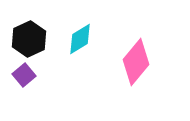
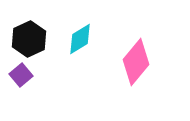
purple square: moved 3 px left
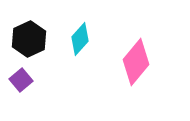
cyan diamond: rotated 16 degrees counterclockwise
purple square: moved 5 px down
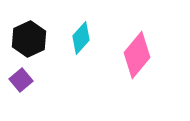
cyan diamond: moved 1 px right, 1 px up
pink diamond: moved 1 px right, 7 px up
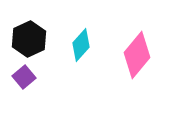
cyan diamond: moved 7 px down
purple square: moved 3 px right, 3 px up
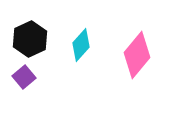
black hexagon: moved 1 px right
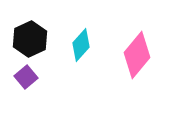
purple square: moved 2 px right
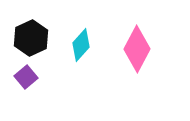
black hexagon: moved 1 px right, 1 px up
pink diamond: moved 6 px up; rotated 12 degrees counterclockwise
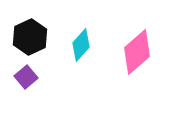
black hexagon: moved 1 px left, 1 px up
pink diamond: moved 3 px down; rotated 21 degrees clockwise
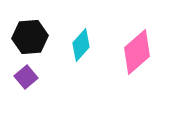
black hexagon: rotated 20 degrees clockwise
